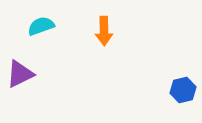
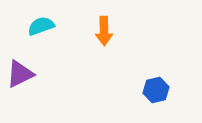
blue hexagon: moved 27 px left
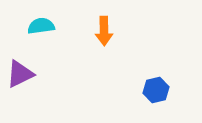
cyan semicircle: rotated 12 degrees clockwise
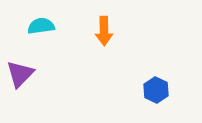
purple triangle: rotated 20 degrees counterclockwise
blue hexagon: rotated 20 degrees counterclockwise
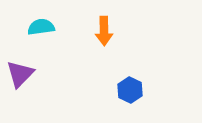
cyan semicircle: moved 1 px down
blue hexagon: moved 26 px left
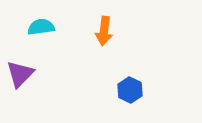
orange arrow: rotated 8 degrees clockwise
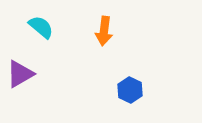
cyan semicircle: rotated 48 degrees clockwise
purple triangle: rotated 16 degrees clockwise
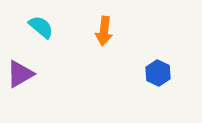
blue hexagon: moved 28 px right, 17 px up
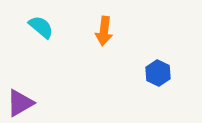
purple triangle: moved 29 px down
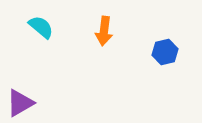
blue hexagon: moved 7 px right, 21 px up; rotated 20 degrees clockwise
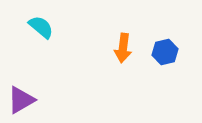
orange arrow: moved 19 px right, 17 px down
purple triangle: moved 1 px right, 3 px up
